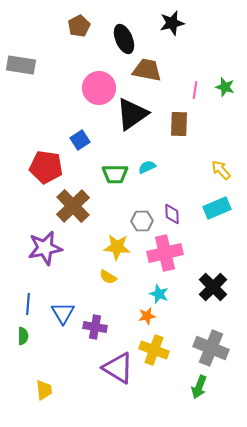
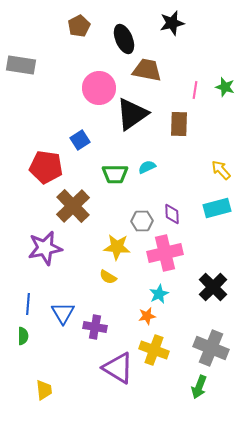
cyan rectangle: rotated 8 degrees clockwise
cyan star: rotated 24 degrees clockwise
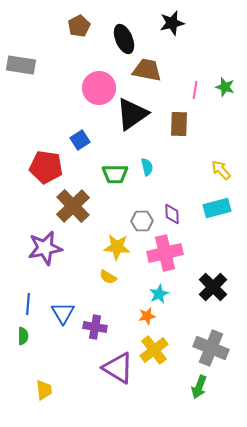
cyan semicircle: rotated 102 degrees clockwise
yellow cross: rotated 32 degrees clockwise
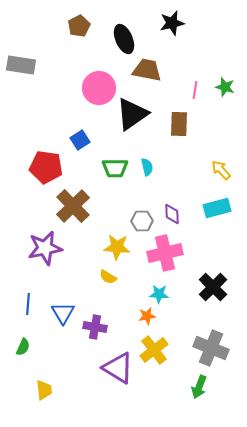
green trapezoid: moved 6 px up
cyan star: rotated 30 degrees clockwise
green semicircle: moved 11 px down; rotated 24 degrees clockwise
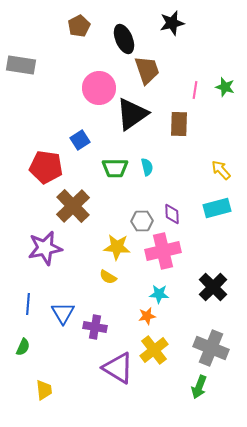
brown trapezoid: rotated 60 degrees clockwise
pink cross: moved 2 px left, 2 px up
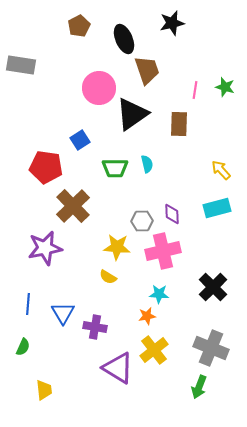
cyan semicircle: moved 3 px up
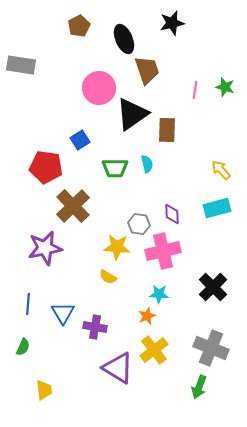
brown rectangle: moved 12 px left, 6 px down
gray hexagon: moved 3 px left, 3 px down; rotated 10 degrees clockwise
orange star: rotated 12 degrees counterclockwise
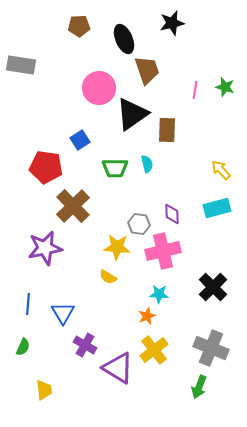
brown pentagon: rotated 25 degrees clockwise
purple cross: moved 10 px left, 18 px down; rotated 20 degrees clockwise
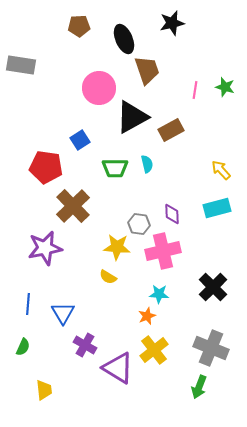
black triangle: moved 3 px down; rotated 6 degrees clockwise
brown rectangle: moved 4 px right; rotated 60 degrees clockwise
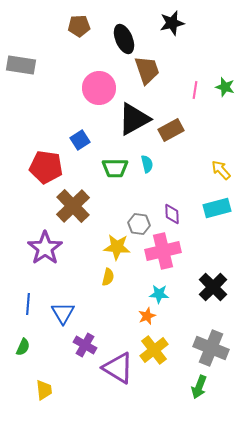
black triangle: moved 2 px right, 2 px down
purple star: rotated 24 degrees counterclockwise
yellow semicircle: rotated 108 degrees counterclockwise
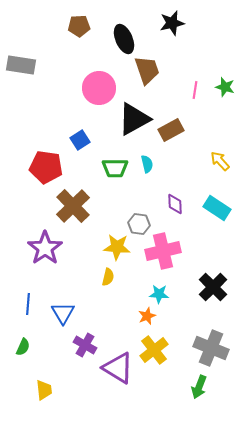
yellow arrow: moved 1 px left, 9 px up
cyan rectangle: rotated 48 degrees clockwise
purple diamond: moved 3 px right, 10 px up
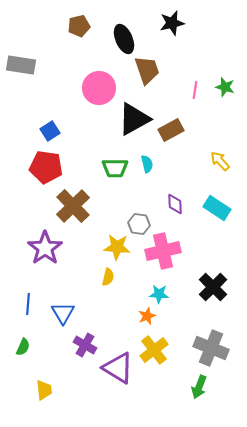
brown pentagon: rotated 10 degrees counterclockwise
blue square: moved 30 px left, 9 px up
